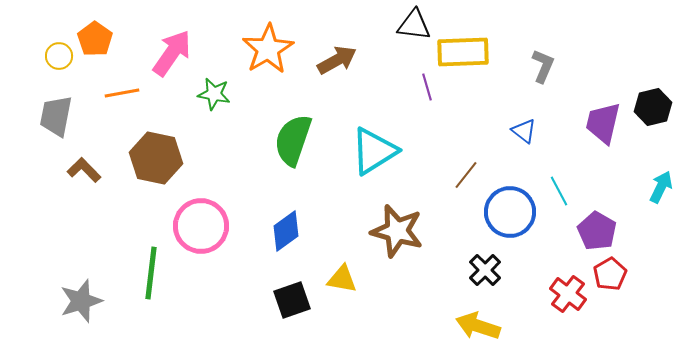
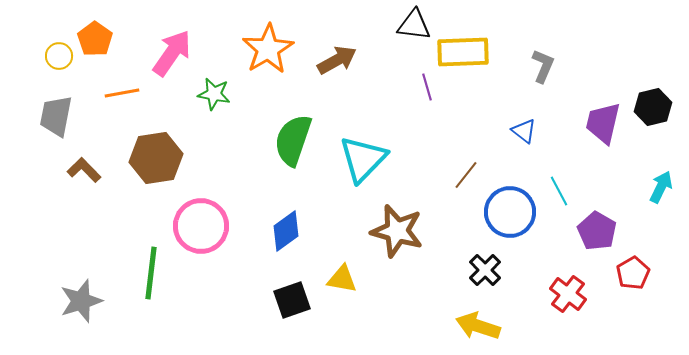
cyan triangle: moved 11 px left, 8 px down; rotated 14 degrees counterclockwise
brown hexagon: rotated 21 degrees counterclockwise
red pentagon: moved 23 px right, 1 px up
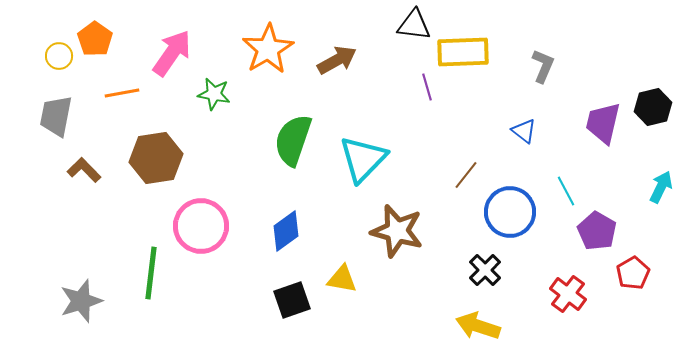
cyan line: moved 7 px right
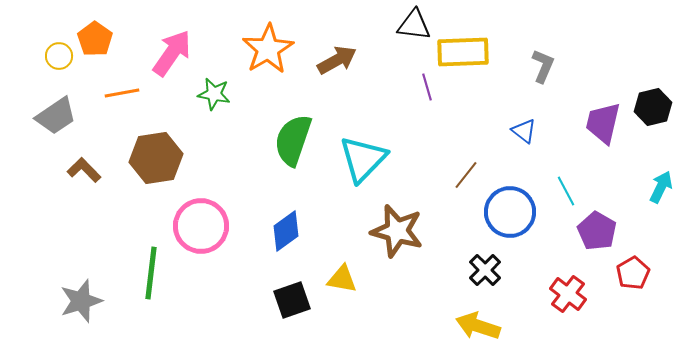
gray trapezoid: rotated 135 degrees counterclockwise
